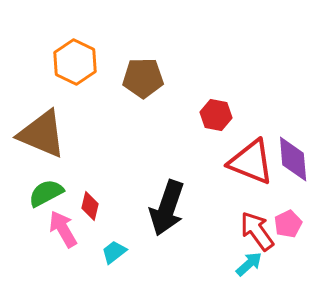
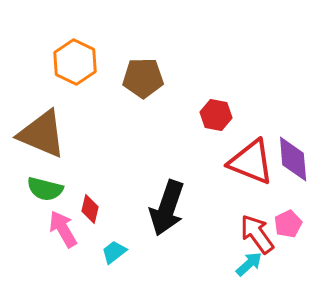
green semicircle: moved 1 px left, 4 px up; rotated 138 degrees counterclockwise
red diamond: moved 3 px down
red arrow: moved 3 px down
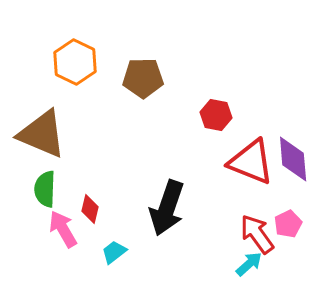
green semicircle: rotated 78 degrees clockwise
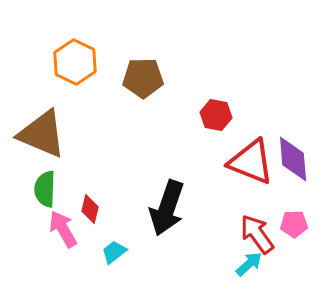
pink pentagon: moved 6 px right; rotated 24 degrees clockwise
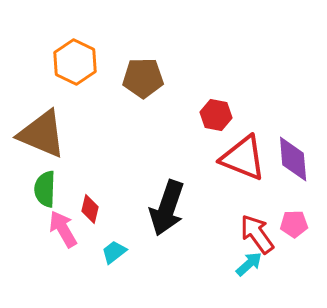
red triangle: moved 8 px left, 4 px up
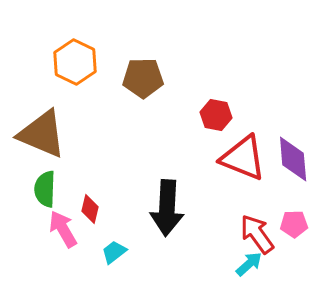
black arrow: rotated 16 degrees counterclockwise
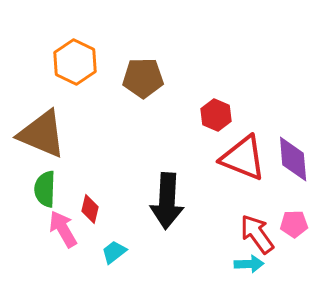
red hexagon: rotated 12 degrees clockwise
black arrow: moved 7 px up
cyan arrow: rotated 40 degrees clockwise
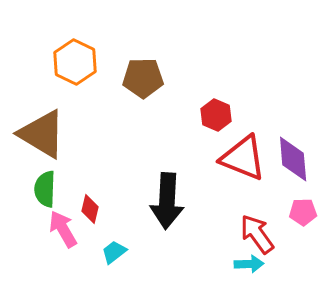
brown triangle: rotated 8 degrees clockwise
pink pentagon: moved 9 px right, 12 px up
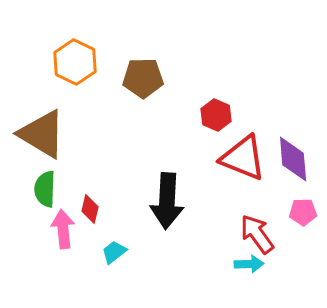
pink arrow: rotated 24 degrees clockwise
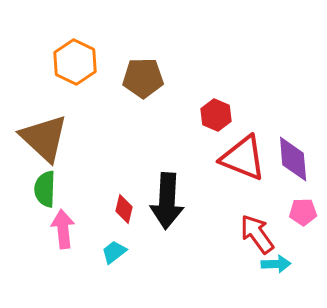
brown triangle: moved 2 px right, 4 px down; rotated 12 degrees clockwise
red diamond: moved 34 px right
cyan arrow: moved 27 px right
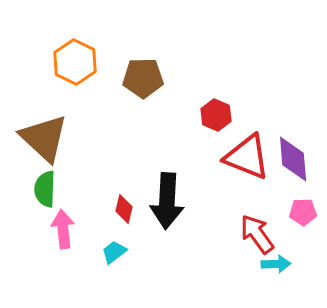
red triangle: moved 4 px right, 1 px up
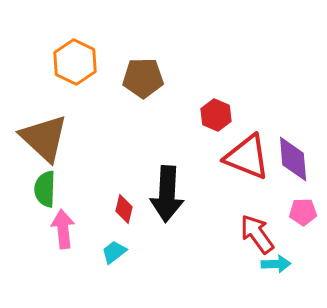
black arrow: moved 7 px up
